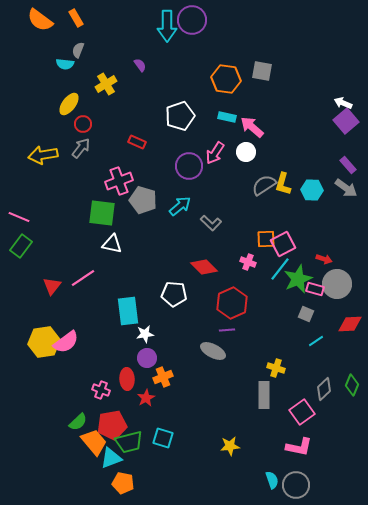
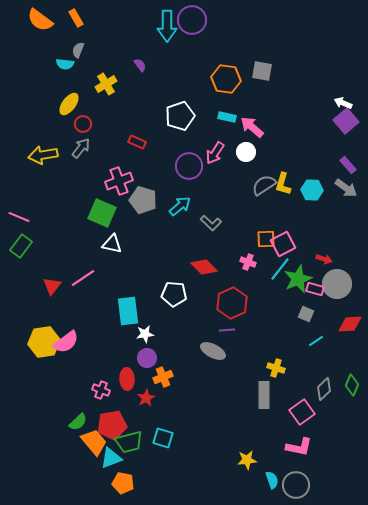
green square at (102, 213): rotated 16 degrees clockwise
yellow star at (230, 446): moved 17 px right, 14 px down
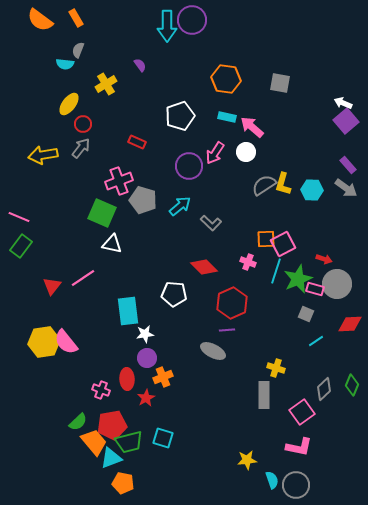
gray square at (262, 71): moved 18 px right, 12 px down
cyan line at (280, 269): moved 4 px left, 2 px down; rotated 20 degrees counterclockwise
pink semicircle at (66, 342): rotated 88 degrees clockwise
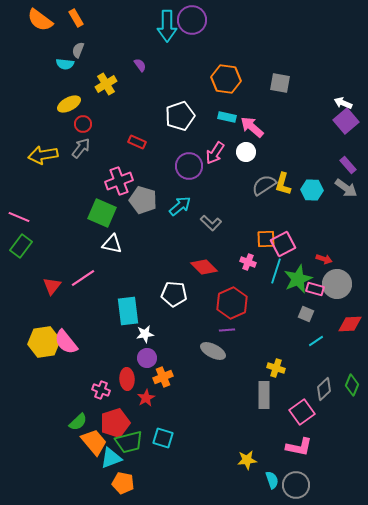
yellow ellipse at (69, 104): rotated 25 degrees clockwise
red pentagon at (112, 425): moved 3 px right, 2 px up; rotated 8 degrees counterclockwise
